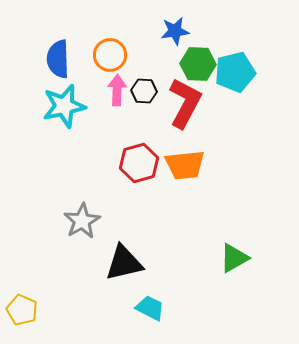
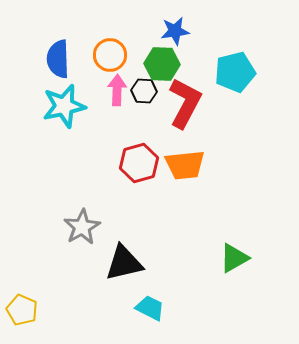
green hexagon: moved 36 px left
gray star: moved 6 px down
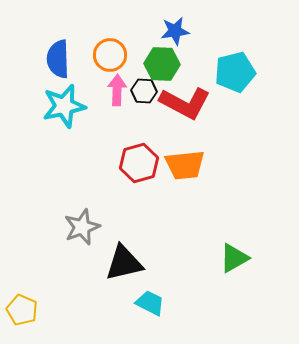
red L-shape: rotated 90 degrees clockwise
gray star: rotated 9 degrees clockwise
cyan trapezoid: moved 5 px up
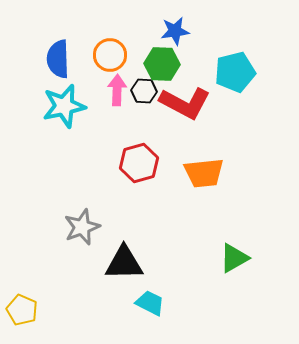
orange trapezoid: moved 19 px right, 8 px down
black triangle: rotated 12 degrees clockwise
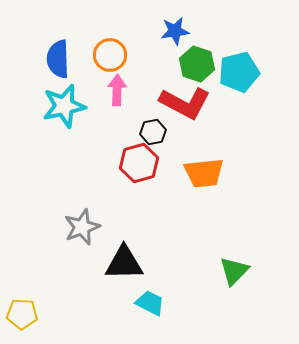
green hexagon: moved 35 px right; rotated 16 degrees clockwise
cyan pentagon: moved 4 px right
black hexagon: moved 9 px right, 41 px down; rotated 15 degrees counterclockwise
green triangle: moved 13 px down; rotated 16 degrees counterclockwise
yellow pentagon: moved 4 px down; rotated 20 degrees counterclockwise
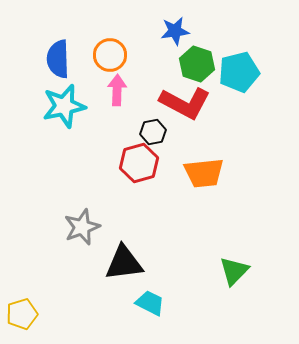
black triangle: rotated 6 degrees counterclockwise
yellow pentagon: rotated 20 degrees counterclockwise
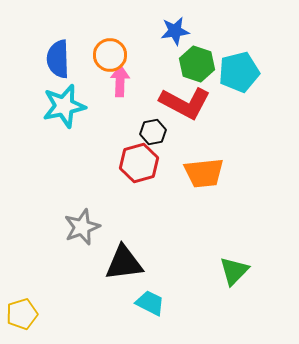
pink arrow: moved 3 px right, 9 px up
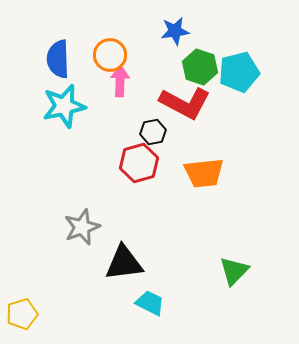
green hexagon: moved 3 px right, 3 px down
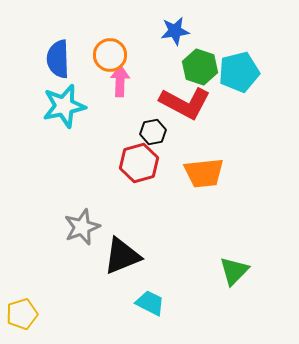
black triangle: moved 2 px left, 7 px up; rotated 15 degrees counterclockwise
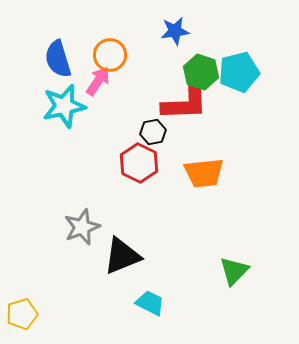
blue semicircle: rotated 15 degrees counterclockwise
green hexagon: moved 1 px right, 5 px down
pink arrow: moved 22 px left; rotated 32 degrees clockwise
red L-shape: rotated 30 degrees counterclockwise
red hexagon: rotated 18 degrees counterclockwise
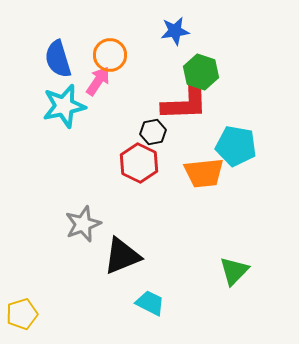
cyan pentagon: moved 3 px left, 74 px down; rotated 24 degrees clockwise
gray star: moved 1 px right, 3 px up
